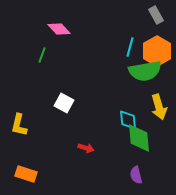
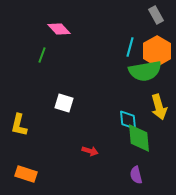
white square: rotated 12 degrees counterclockwise
red arrow: moved 4 px right, 3 px down
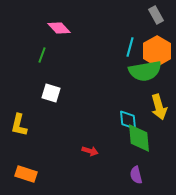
pink diamond: moved 1 px up
white square: moved 13 px left, 10 px up
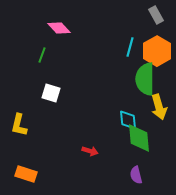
green semicircle: moved 8 px down; rotated 100 degrees clockwise
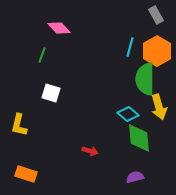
cyan diamond: moved 6 px up; rotated 45 degrees counterclockwise
purple semicircle: moved 1 px left, 2 px down; rotated 90 degrees clockwise
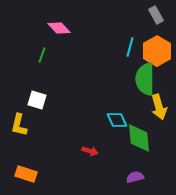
white square: moved 14 px left, 7 px down
cyan diamond: moved 11 px left, 6 px down; rotated 25 degrees clockwise
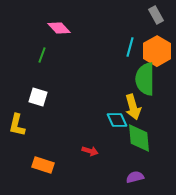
white square: moved 1 px right, 3 px up
yellow arrow: moved 26 px left
yellow L-shape: moved 2 px left
orange rectangle: moved 17 px right, 9 px up
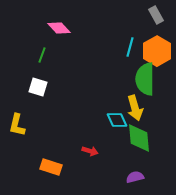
white square: moved 10 px up
yellow arrow: moved 2 px right, 1 px down
orange rectangle: moved 8 px right, 2 px down
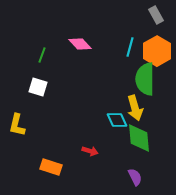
pink diamond: moved 21 px right, 16 px down
purple semicircle: rotated 78 degrees clockwise
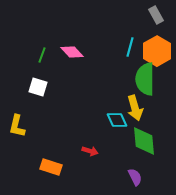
pink diamond: moved 8 px left, 8 px down
yellow L-shape: moved 1 px down
green diamond: moved 5 px right, 3 px down
